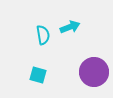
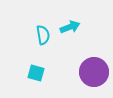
cyan square: moved 2 px left, 2 px up
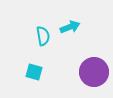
cyan semicircle: moved 1 px down
cyan square: moved 2 px left, 1 px up
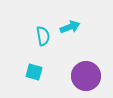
purple circle: moved 8 px left, 4 px down
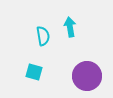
cyan arrow: rotated 78 degrees counterclockwise
purple circle: moved 1 px right
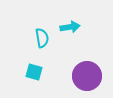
cyan arrow: rotated 90 degrees clockwise
cyan semicircle: moved 1 px left, 2 px down
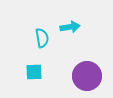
cyan square: rotated 18 degrees counterclockwise
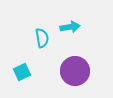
cyan square: moved 12 px left; rotated 24 degrees counterclockwise
purple circle: moved 12 px left, 5 px up
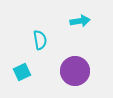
cyan arrow: moved 10 px right, 6 px up
cyan semicircle: moved 2 px left, 2 px down
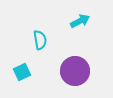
cyan arrow: rotated 18 degrees counterclockwise
